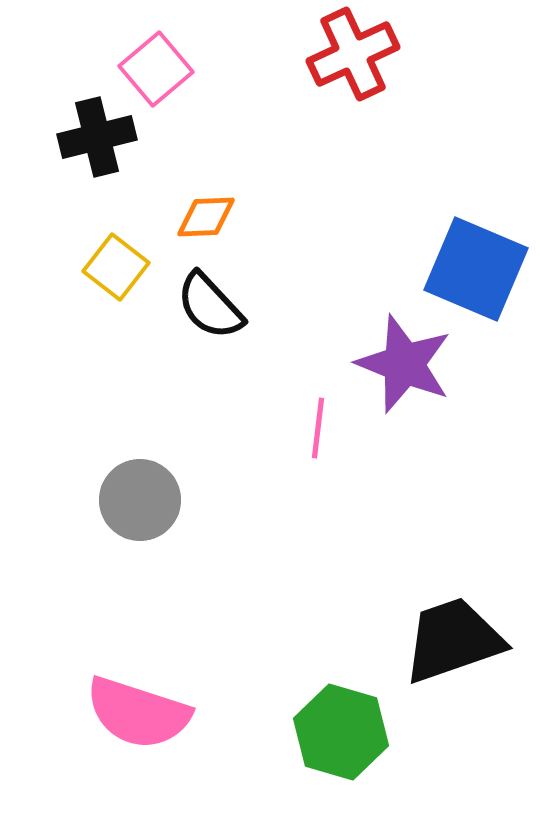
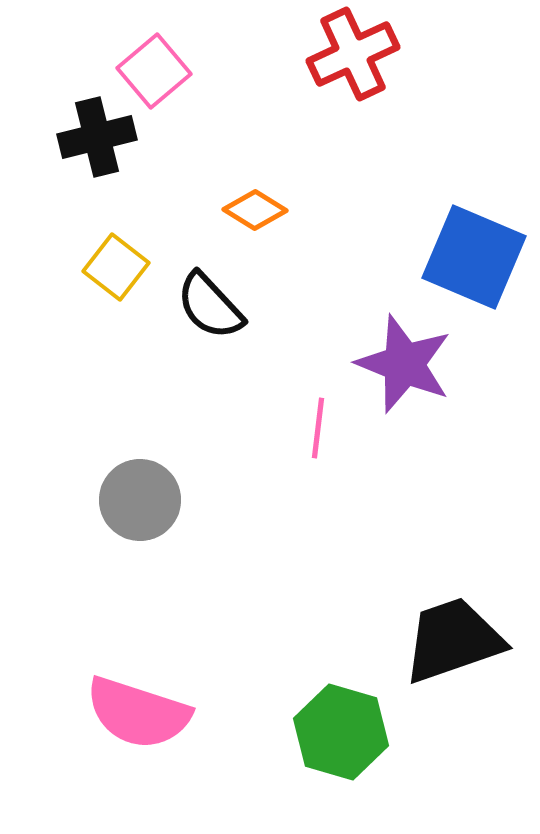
pink square: moved 2 px left, 2 px down
orange diamond: moved 49 px right, 7 px up; rotated 34 degrees clockwise
blue square: moved 2 px left, 12 px up
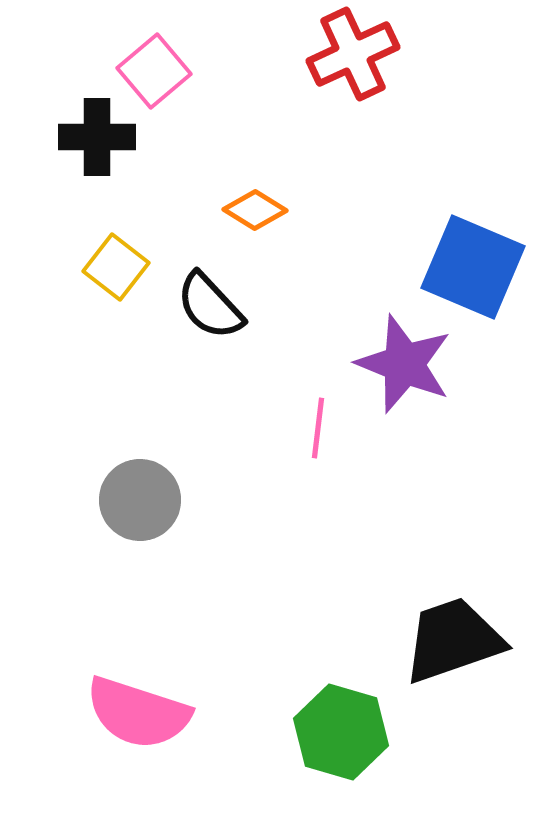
black cross: rotated 14 degrees clockwise
blue square: moved 1 px left, 10 px down
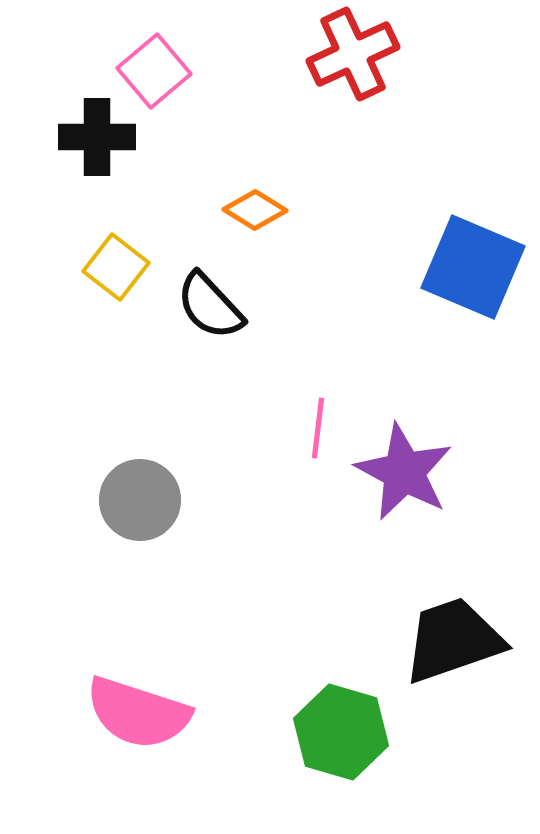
purple star: moved 108 px down; rotated 6 degrees clockwise
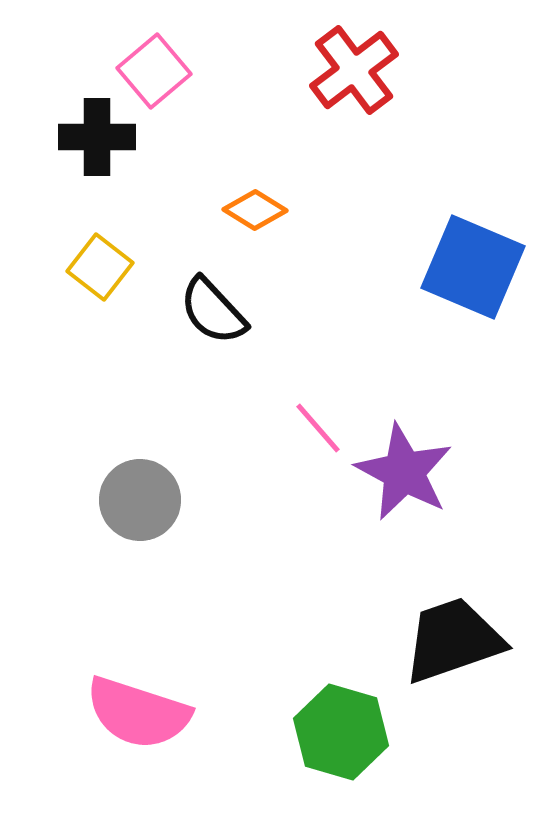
red cross: moved 1 px right, 16 px down; rotated 12 degrees counterclockwise
yellow square: moved 16 px left
black semicircle: moved 3 px right, 5 px down
pink line: rotated 48 degrees counterclockwise
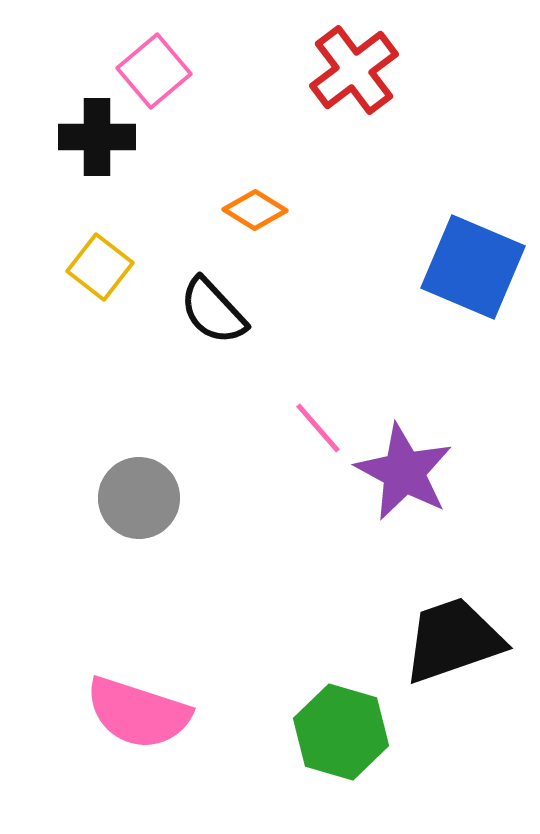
gray circle: moved 1 px left, 2 px up
